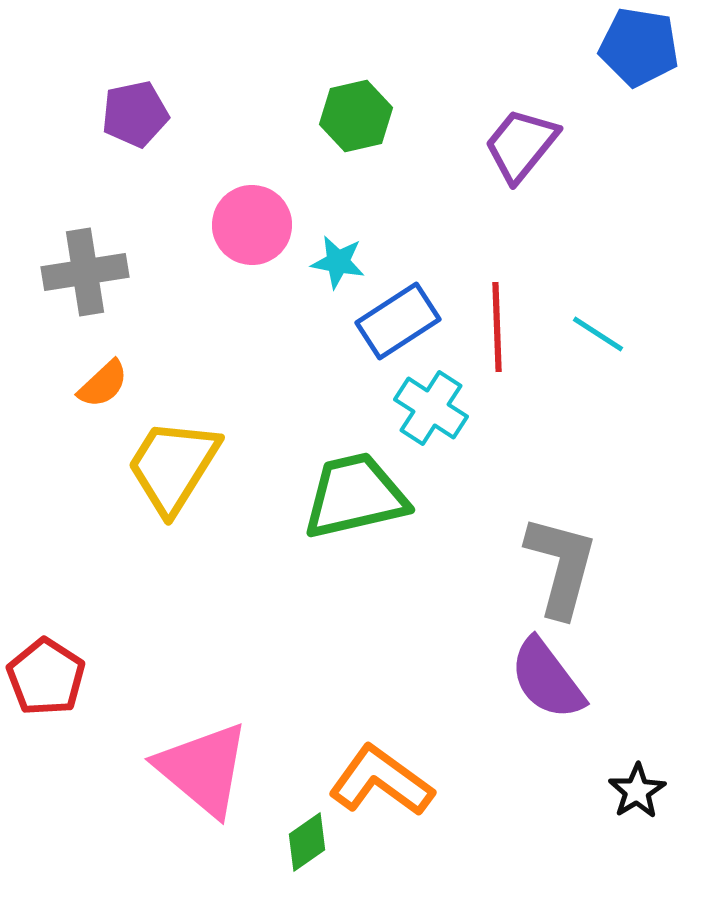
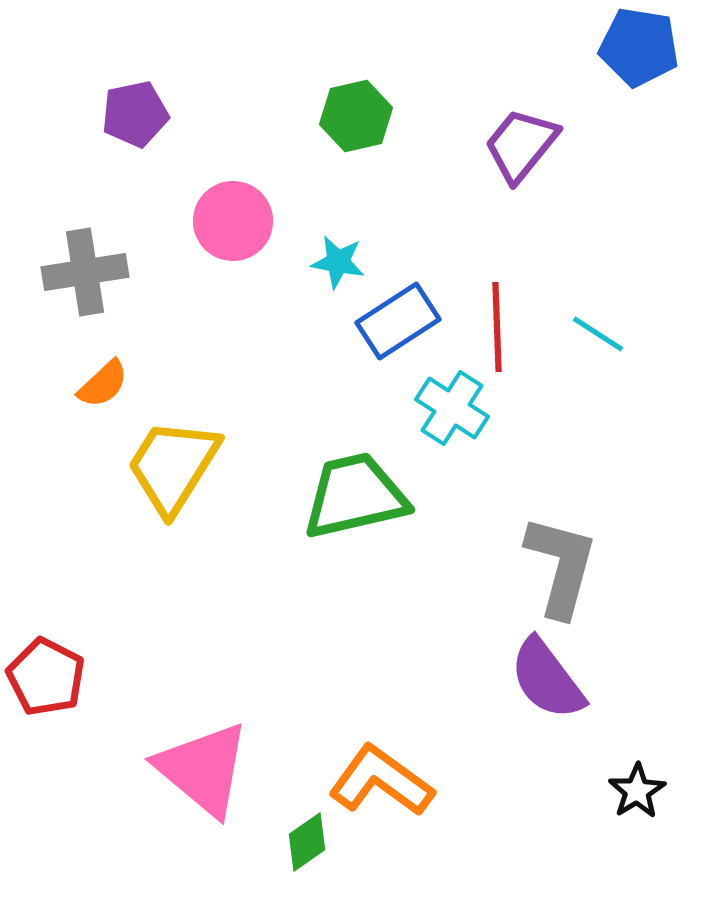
pink circle: moved 19 px left, 4 px up
cyan cross: moved 21 px right
red pentagon: rotated 6 degrees counterclockwise
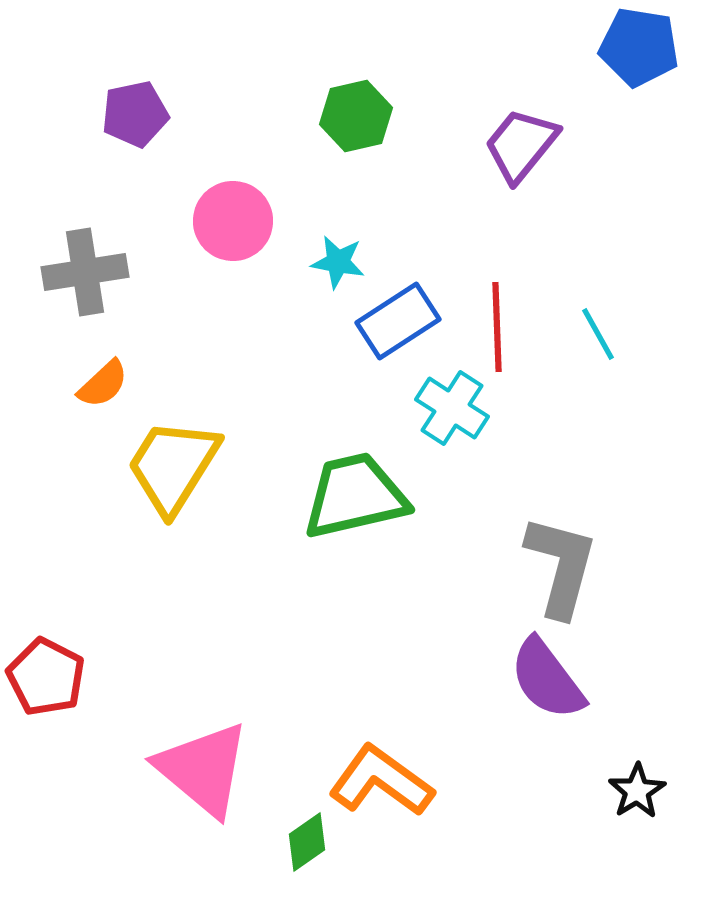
cyan line: rotated 28 degrees clockwise
